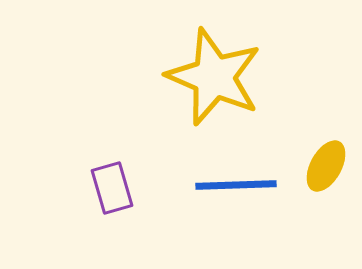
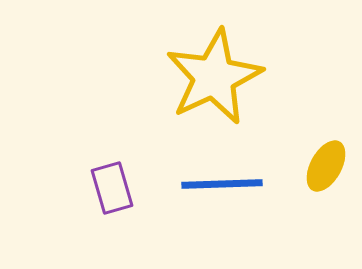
yellow star: rotated 24 degrees clockwise
blue line: moved 14 px left, 1 px up
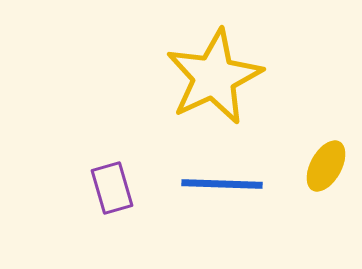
blue line: rotated 4 degrees clockwise
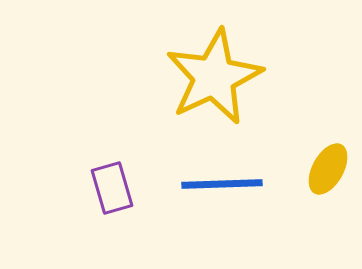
yellow ellipse: moved 2 px right, 3 px down
blue line: rotated 4 degrees counterclockwise
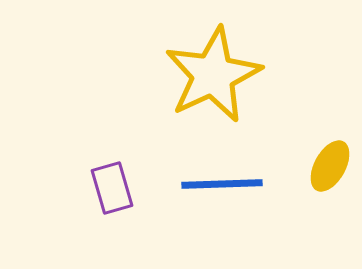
yellow star: moved 1 px left, 2 px up
yellow ellipse: moved 2 px right, 3 px up
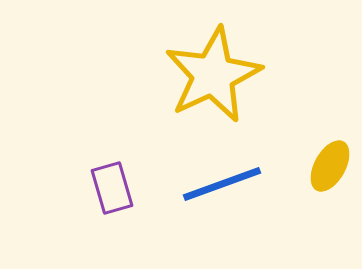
blue line: rotated 18 degrees counterclockwise
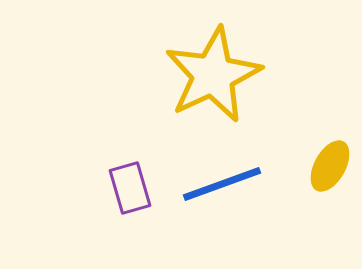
purple rectangle: moved 18 px right
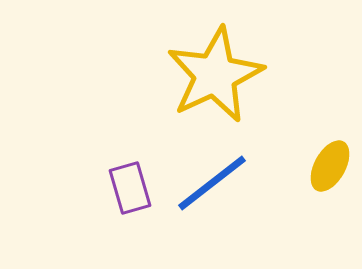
yellow star: moved 2 px right
blue line: moved 10 px left, 1 px up; rotated 18 degrees counterclockwise
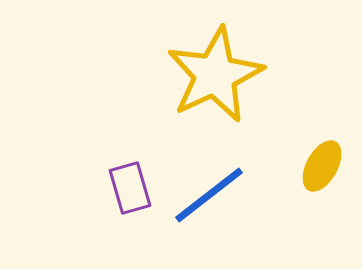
yellow ellipse: moved 8 px left
blue line: moved 3 px left, 12 px down
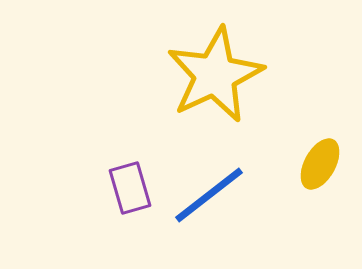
yellow ellipse: moved 2 px left, 2 px up
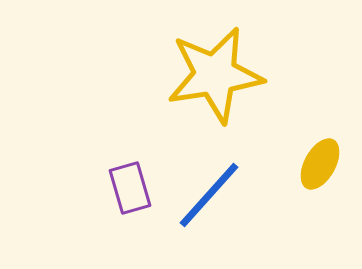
yellow star: rotated 16 degrees clockwise
blue line: rotated 10 degrees counterclockwise
